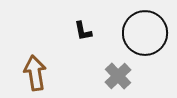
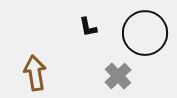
black L-shape: moved 5 px right, 4 px up
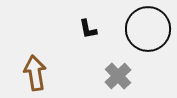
black L-shape: moved 2 px down
black circle: moved 3 px right, 4 px up
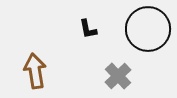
brown arrow: moved 2 px up
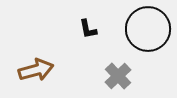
brown arrow: moved 1 px right, 1 px up; rotated 84 degrees clockwise
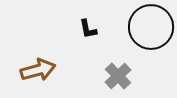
black circle: moved 3 px right, 2 px up
brown arrow: moved 2 px right
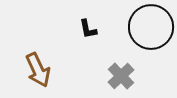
brown arrow: rotated 80 degrees clockwise
gray cross: moved 3 px right
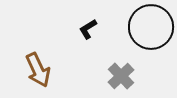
black L-shape: rotated 70 degrees clockwise
